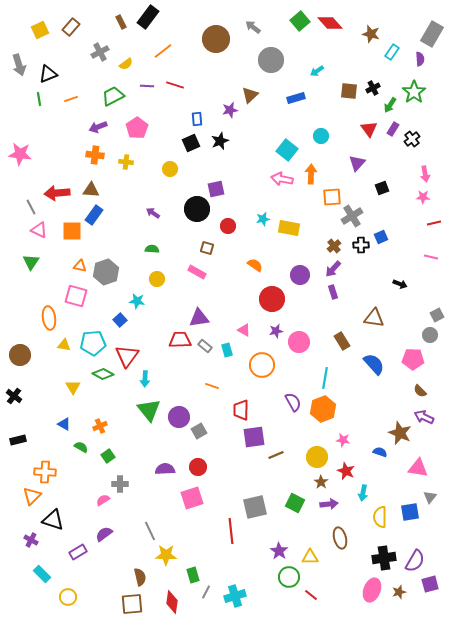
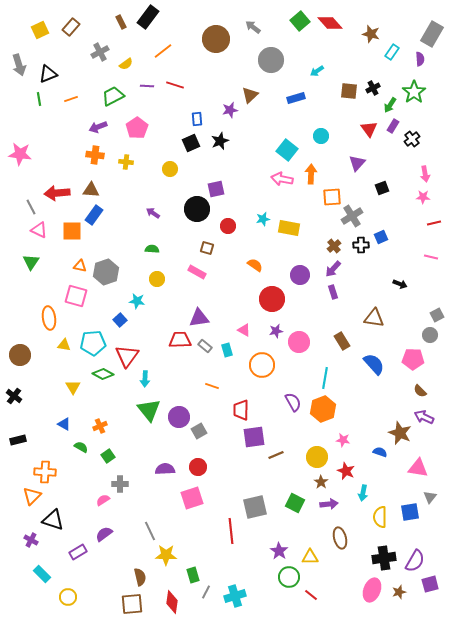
purple rectangle at (393, 129): moved 3 px up
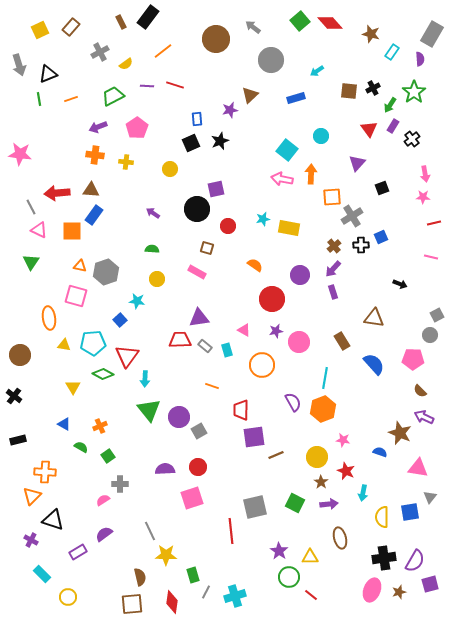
yellow semicircle at (380, 517): moved 2 px right
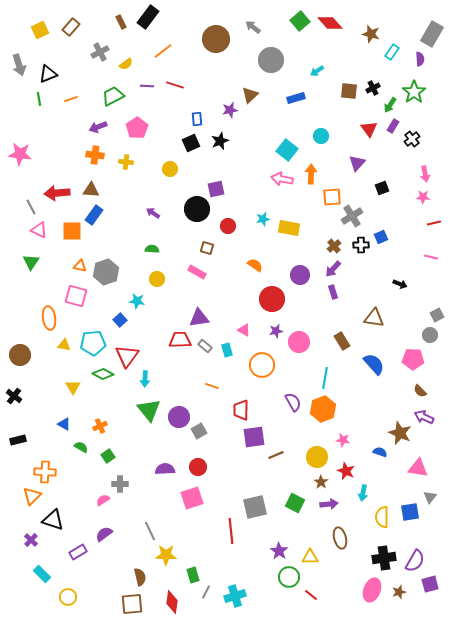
purple cross at (31, 540): rotated 16 degrees clockwise
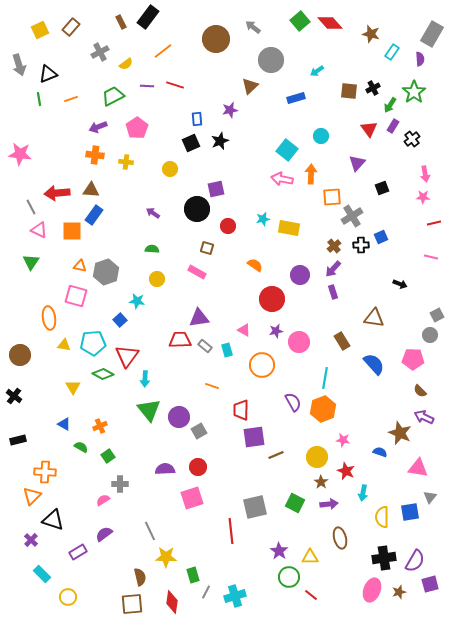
brown triangle at (250, 95): moved 9 px up
yellow star at (166, 555): moved 2 px down
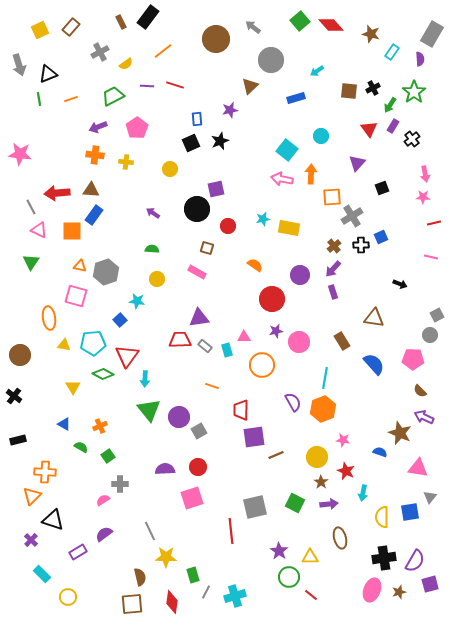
red diamond at (330, 23): moved 1 px right, 2 px down
pink triangle at (244, 330): moved 7 px down; rotated 32 degrees counterclockwise
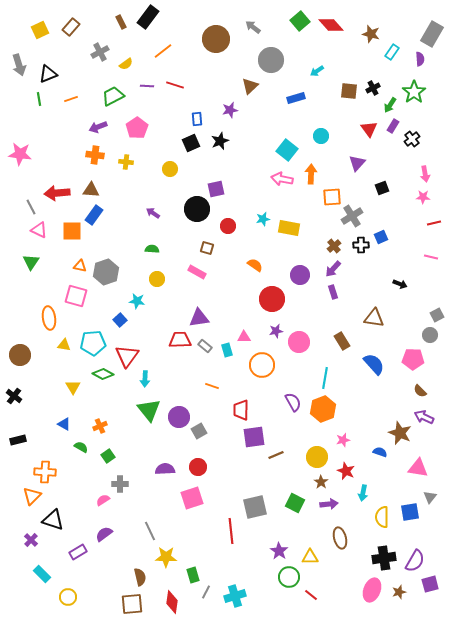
pink star at (343, 440): rotated 24 degrees counterclockwise
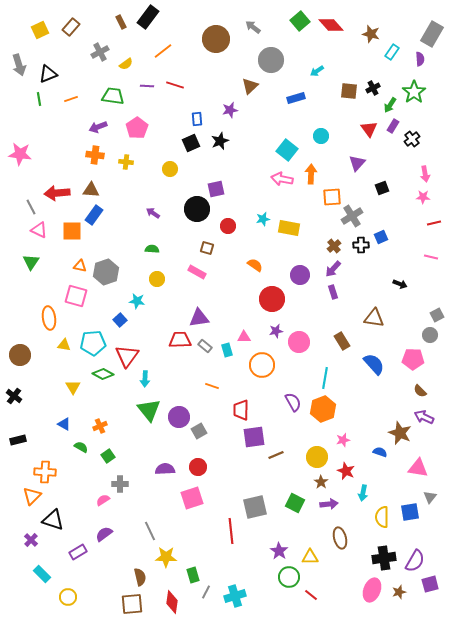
green trapezoid at (113, 96): rotated 35 degrees clockwise
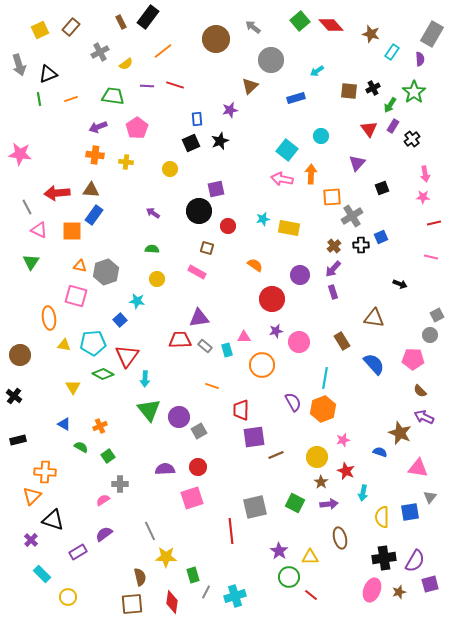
gray line at (31, 207): moved 4 px left
black circle at (197, 209): moved 2 px right, 2 px down
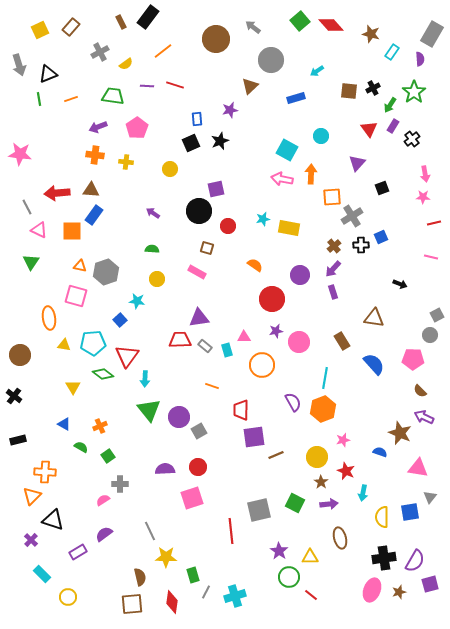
cyan square at (287, 150): rotated 10 degrees counterclockwise
green diamond at (103, 374): rotated 10 degrees clockwise
gray square at (255, 507): moved 4 px right, 3 px down
